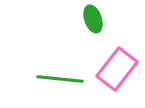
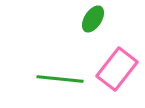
green ellipse: rotated 52 degrees clockwise
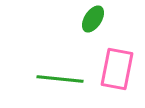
pink rectangle: rotated 27 degrees counterclockwise
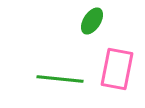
green ellipse: moved 1 px left, 2 px down
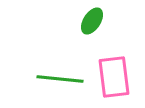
pink rectangle: moved 3 px left, 8 px down; rotated 18 degrees counterclockwise
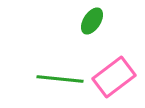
pink rectangle: rotated 60 degrees clockwise
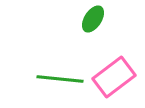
green ellipse: moved 1 px right, 2 px up
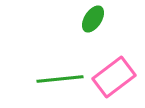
green line: rotated 12 degrees counterclockwise
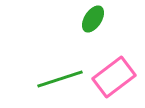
green line: rotated 12 degrees counterclockwise
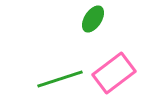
pink rectangle: moved 4 px up
